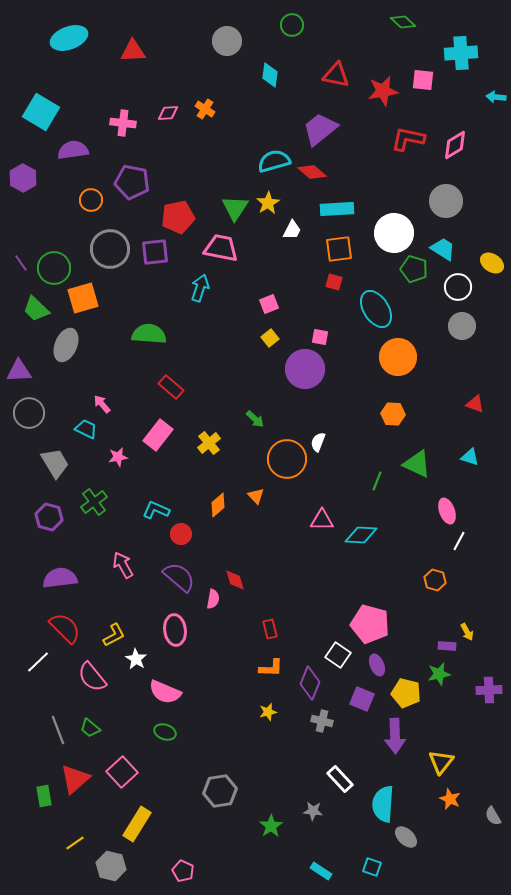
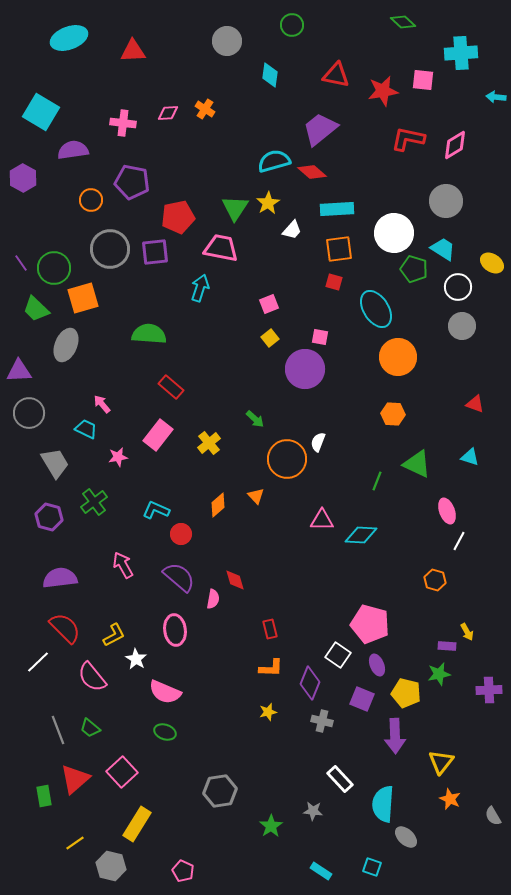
white trapezoid at (292, 230): rotated 15 degrees clockwise
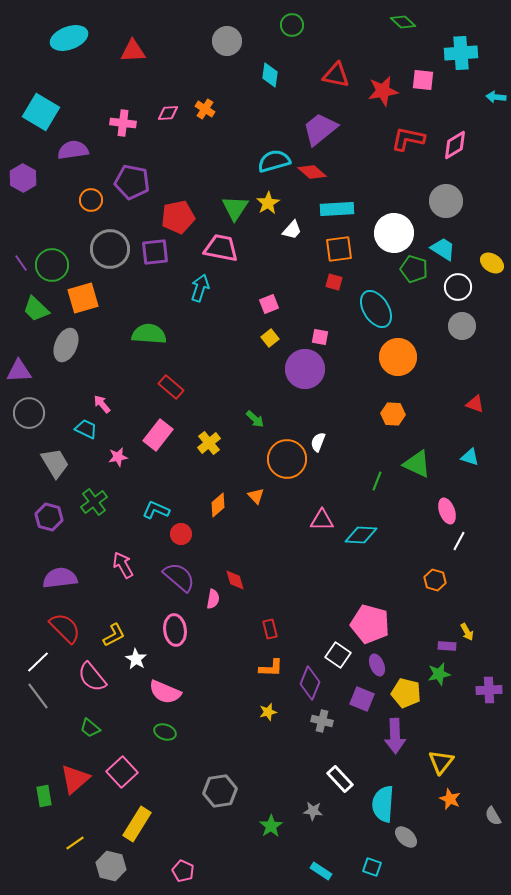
green circle at (54, 268): moved 2 px left, 3 px up
gray line at (58, 730): moved 20 px left, 34 px up; rotated 16 degrees counterclockwise
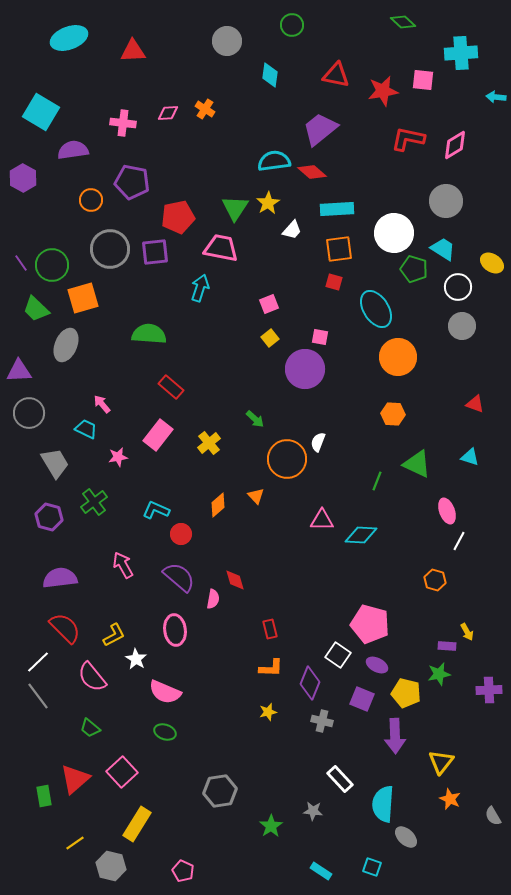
cyan semicircle at (274, 161): rotated 8 degrees clockwise
purple ellipse at (377, 665): rotated 40 degrees counterclockwise
